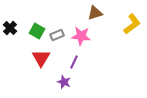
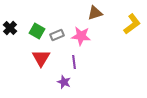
purple line: rotated 32 degrees counterclockwise
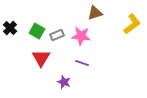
purple line: moved 8 px right, 1 px down; rotated 64 degrees counterclockwise
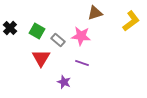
yellow L-shape: moved 1 px left, 3 px up
gray rectangle: moved 1 px right, 5 px down; rotated 64 degrees clockwise
